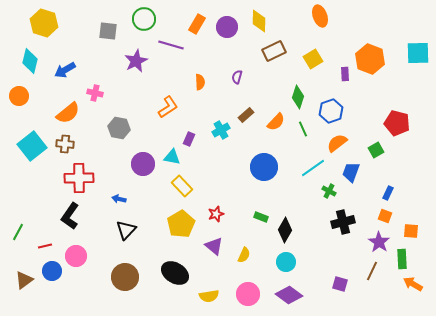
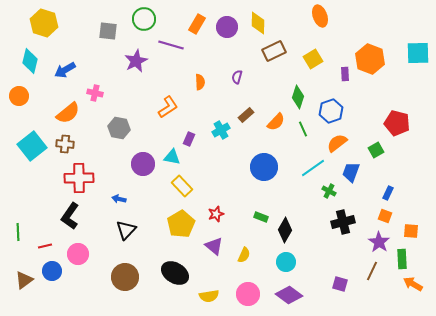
yellow diamond at (259, 21): moved 1 px left, 2 px down
green line at (18, 232): rotated 30 degrees counterclockwise
pink circle at (76, 256): moved 2 px right, 2 px up
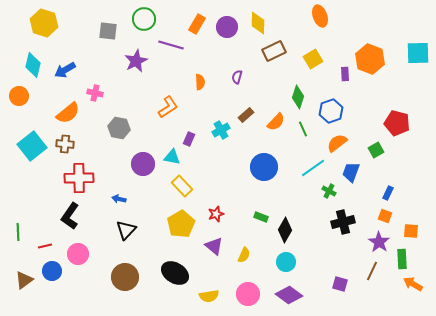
cyan diamond at (30, 61): moved 3 px right, 4 px down
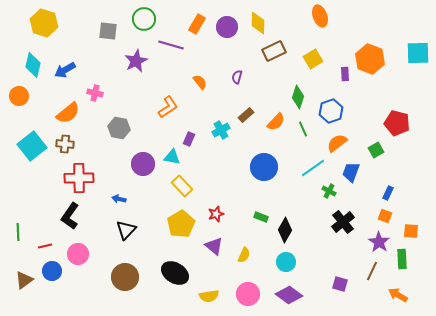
orange semicircle at (200, 82): rotated 35 degrees counterclockwise
black cross at (343, 222): rotated 25 degrees counterclockwise
orange arrow at (413, 284): moved 15 px left, 11 px down
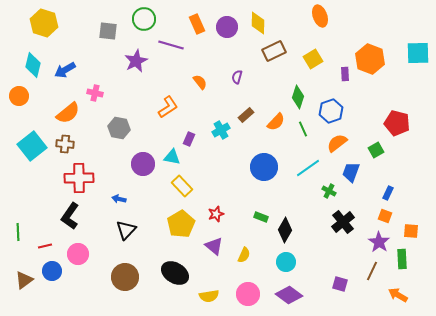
orange rectangle at (197, 24): rotated 54 degrees counterclockwise
cyan line at (313, 168): moved 5 px left
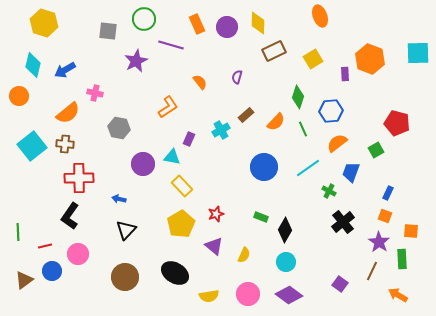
blue hexagon at (331, 111): rotated 15 degrees clockwise
purple square at (340, 284): rotated 21 degrees clockwise
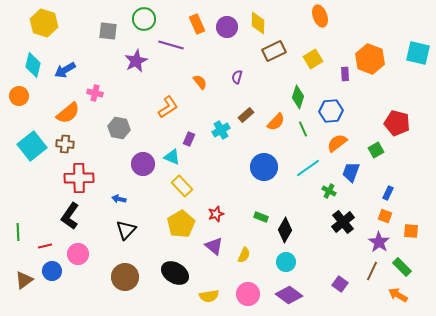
cyan square at (418, 53): rotated 15 degrees clockwise
cyan triangle at (172, 157): rotated 12 degrees clockwise
green rectangle at (402, 259): moved 8 px down; rotated 42 degrees counterclockwise
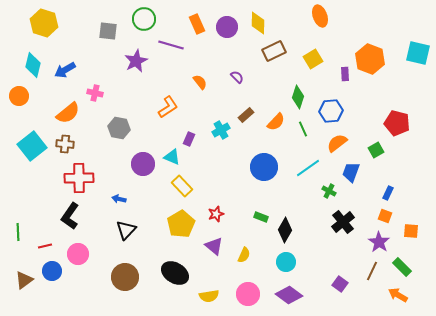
purple semicircle at (237, 77): rotated 120 degrees clockwise
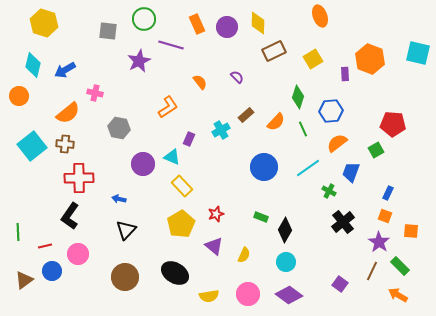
purple star at (136, 61): moved 3 px right
red pentagon at (397, 123): moved 4 px left, 1 px down; rotated 10 degrees counterclockwise
green rectangle at (402, 267): moved 2 px left, 1 px up
